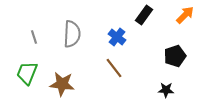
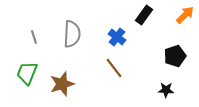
brown star: rotated 25 degrees counterclockwise
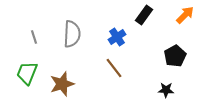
blue cross: rotated 18 degrees clockwise
black pentagon: rotated 10 degrees counterclockwise
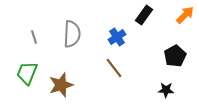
brown star: moved 1 px left, 1 px down
